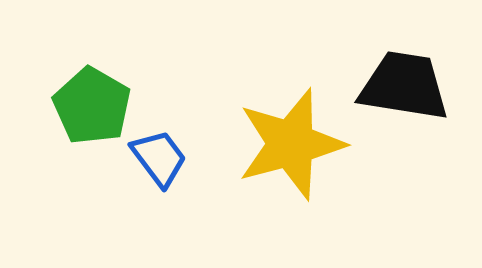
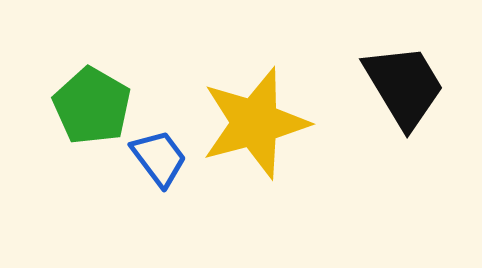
black trapezoid: rotated 50 degrees clockwise
yellow star: moved 36 px left, 21 px up
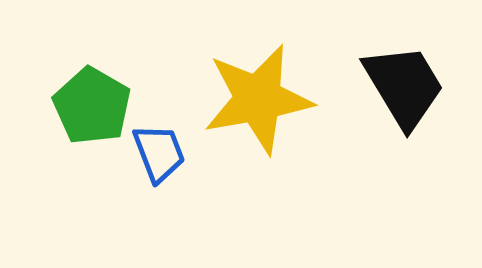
yellow star: moved 3 px right, 24 px up; rotated 5 degrees clockwise
blue trapezoid: moved 5 px up; rotated 16 degrees clockwise
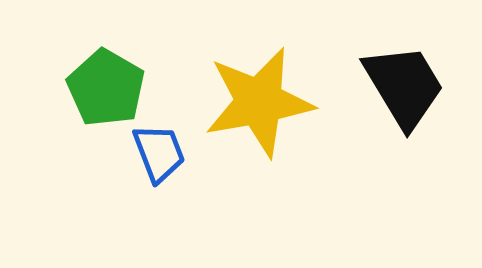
yellow star: moved 1 px right, 3 px down
green pentagon: moved 14 px right, 18 px up
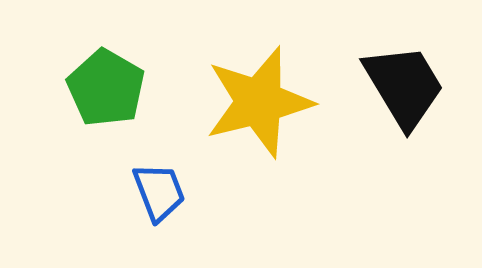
yellow star: rotated 4 degrees counterclockwise
blue trapezoid: moved 39 px down
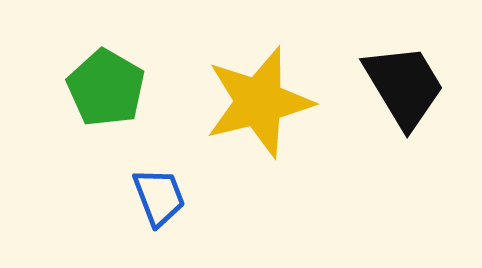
blue trapezoid: moved 5 px down
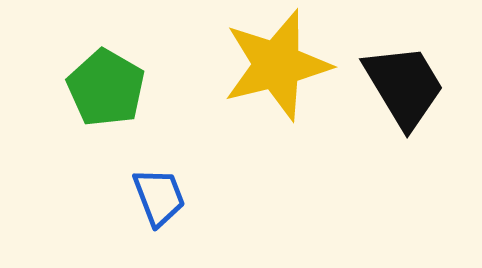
yellow star: moved 18 px right, 37 px up
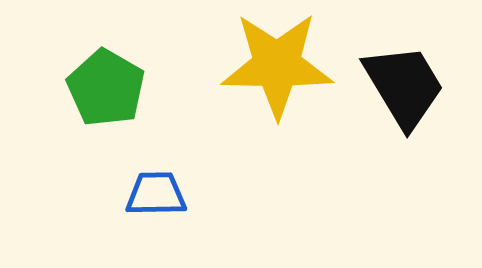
yellow star: rotated 15 degrees clockwise
blue trapezoid: moved 3 px left, 3 px up; rotated 70 degrees counterclockwise
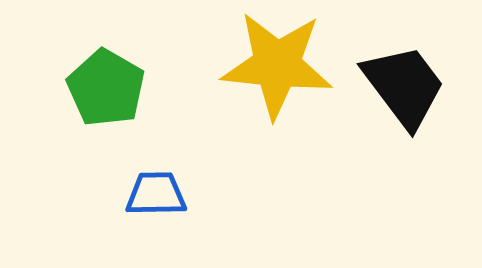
yellow star: rotated 5 degrees clockwise
black trapezoid: rotated 6 degrees counterclockwise
